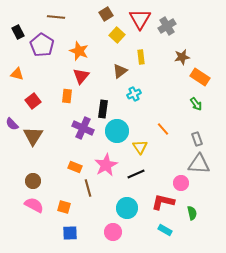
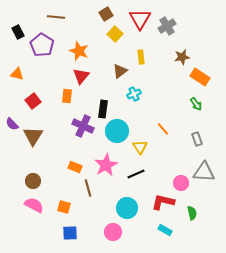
yellow square at (117, 35): moved 2 px left, 1 px up
purple cross at (83, 128): moved 2 px up
gray triangle at (199, 164): moved 5 px right, 8 px down
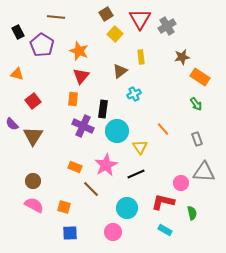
orange rectangle at (67, 96): moved 6 px right, 3 px down
brown line at (88, 188): moved 3 px right, 1 px down; rotated 30 degrees counterclockwise
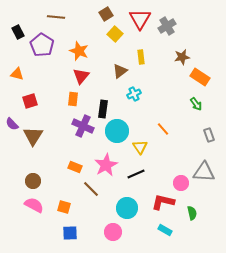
red square at (33, 101): moved 3 px left; rotated 21 degrees clockwise
gray rectangle at (197, 139): moved 12 px right, 4 px up
